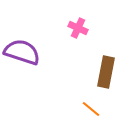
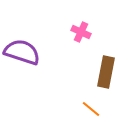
pink cross: moved 3 px right, 4 px down
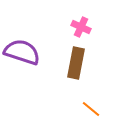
pink cross: moved 5 px up
brown rectangle: moved 30 px left, 9 px up
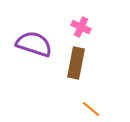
purple semicircle: moved 12 px right, 8 px up
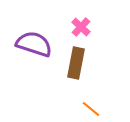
pink cross: rotated 18 degrees clockwise
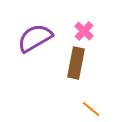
pink cross: moved 3 px right, 4 px down
purple semicircle: moved 1 px right, 6 px up; rotated 48 degrees counterclockwise
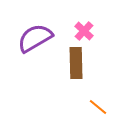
brown rectangle: rotated 12 degrees counterclockwise
orange line: moved 7 px right, 2 px up
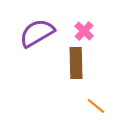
purple semicircle: moved 2 px right, 5 px up
orange line: moved 2 px left, 1 px up
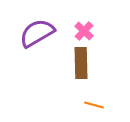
brown rectangle: moved 5 px right
orange line: moved 2 px left, 1 px up; rotated 24 degrees counterclockwise
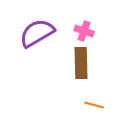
pink cross: rotated 24 degrees counterclockwise
